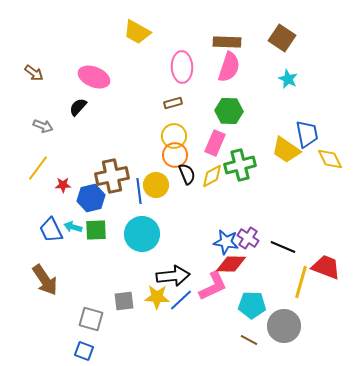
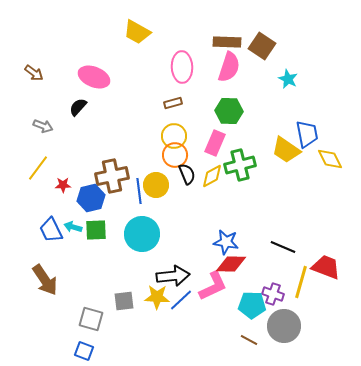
brown square at (282, 38): moved 20 px left, 8 px down
purple cross at (248, 238): moved 25 px right, 56 px down; rotated 15 degrees counterclockwise
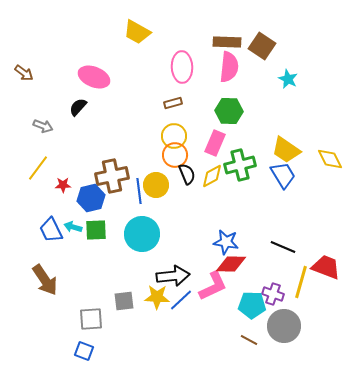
pink semicircle at (229, 67): rotated 12 degrees counterclockwise
brown arrow at (34, 73): moved 10 px left
blue trapezoid at (307, 134): moved 24 px left, 41 px down; rotated 20 degrees counterclockwise
gray square at (91, 319): rotated 20 degrees counterclockwise
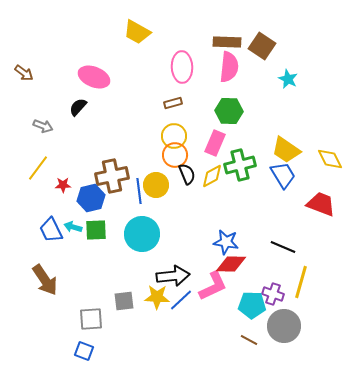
red trapezoid at (326, 267): moved 5 px left, 63 px up
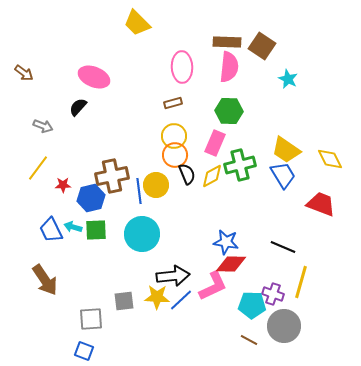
yellow trapezoid at (137, 32): moved 9 px up; rotated 16 degrees clockwise
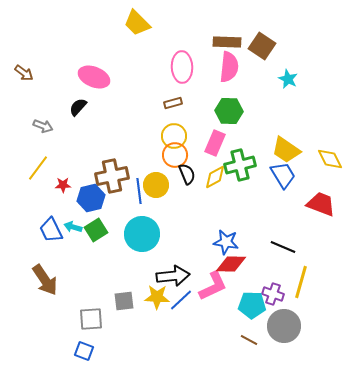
yellow diamond at (212, 176): moved 3 px right, 1 px down
green square at (96, 230): rotated 30 degrees counterclockwise
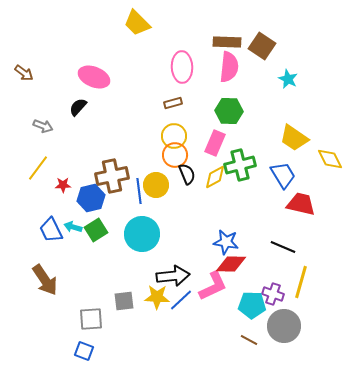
yellow trapezoid at (286, 150): moved 8 px right, 12 px up
red trapezoid at (321, 204): moved 20 px left; rotated 8 degrees counterclockwise
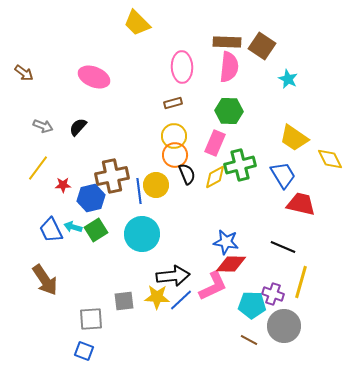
black semicircle at (78, 107): moved 20 px down
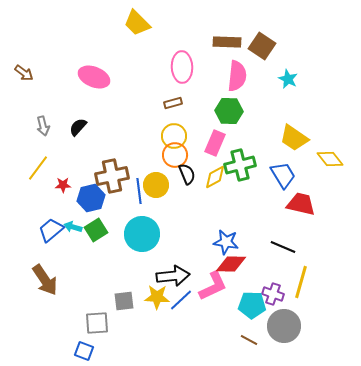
pink semicircle at (229, 67): moved 8 px right, 9 px down
gray arrow at (43, 126): rotated 54 degrees clockwise
yellow diamond at (330, 159): rotated 12 degrees counterclockwise
blue trapezoid at (51, 230): rotated 76 degrees clockwise
gray square at (91, 319): moved 6 px right, 4 px down
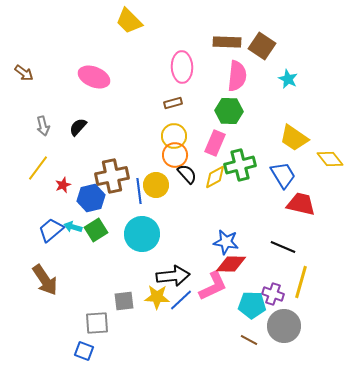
yellow trapezoid at (137, 23): moved 8 px left, 2 px up
black semicircle at (187, 174): rotated 20 degrees counterclockwise
red star at (63, 185): rotated 21 degrees counterclockwise
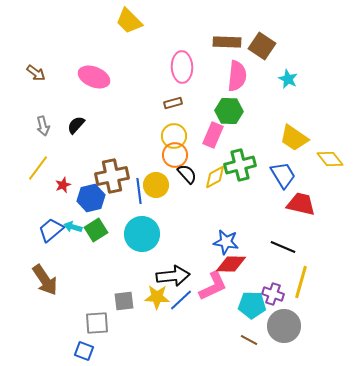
brown arrow at (24, 73): moved 12 px right
black semicircle at (78, 127): moved 2 px left, 2 px up
pink rectangle at (215, 143): moved 2 px left, 8 px up
